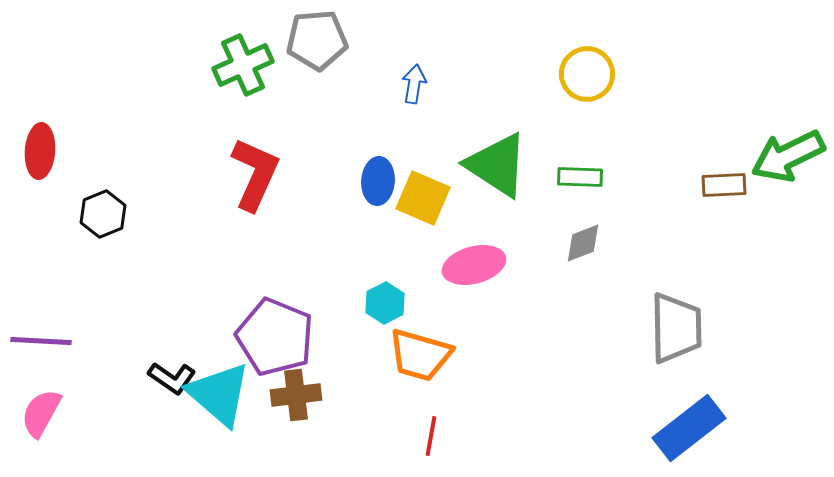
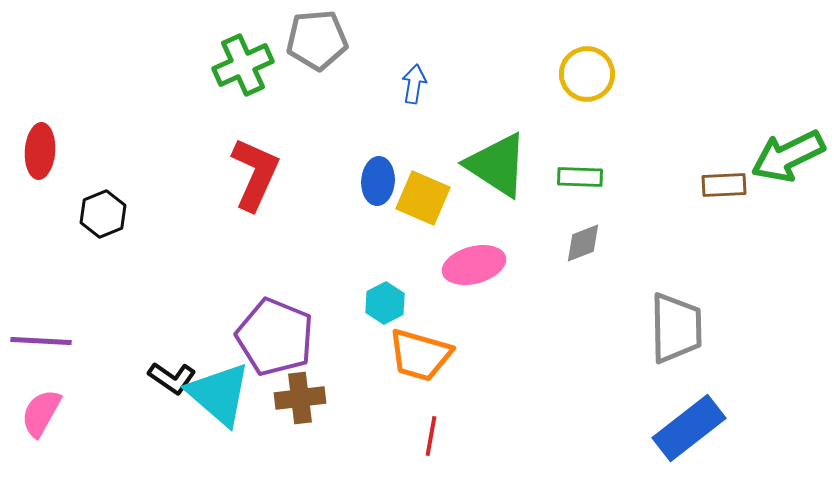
brown cross: moved 4 px right, 3 px down
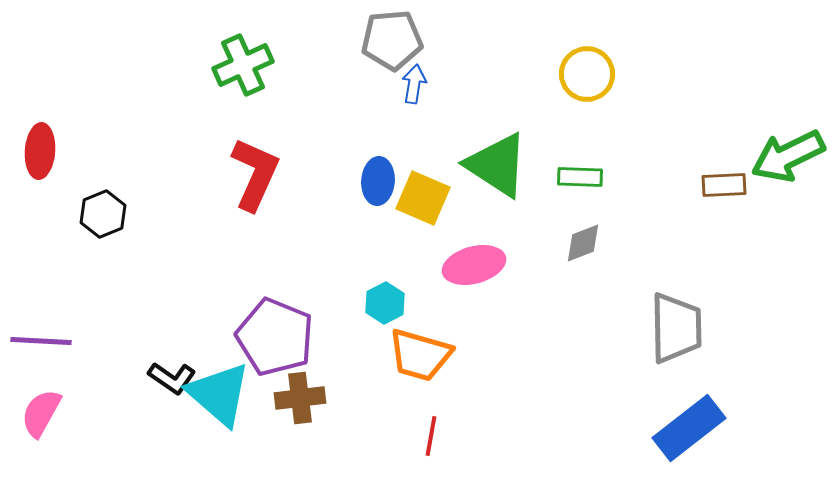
gray pentagon: moved 75 px right
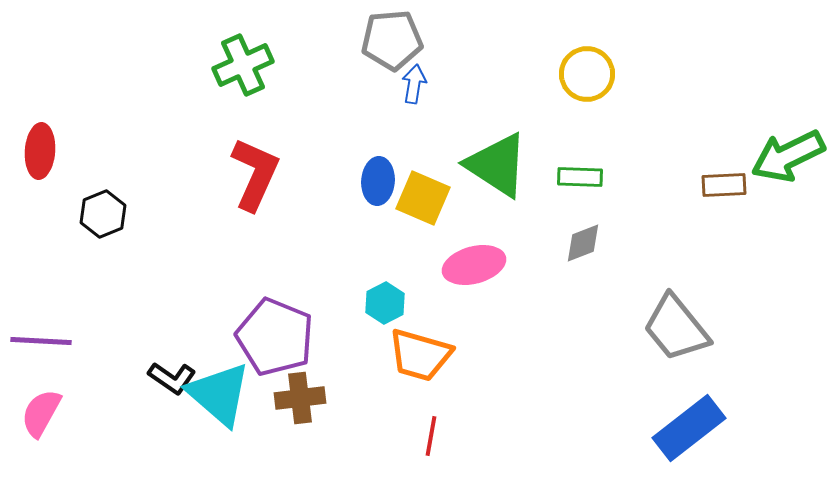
gray trapezoid: rotated 142 degrees clockwise
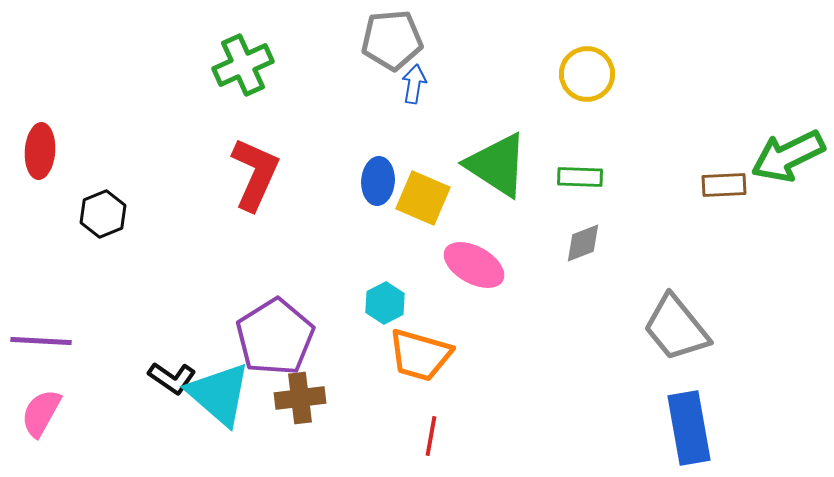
pink ellipse: rotated 44 degrees clockwise
purple pentagon: rotated 18 degrees clockwise
blue rectangle: rotated 62 degrees counterclockwise
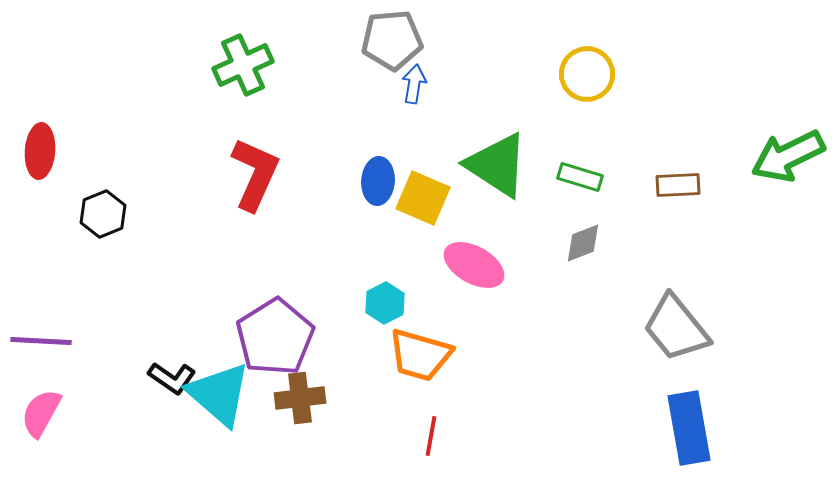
green rectangle: rotated 15 degrees clockwise
brown rectangle: moved 46 px left
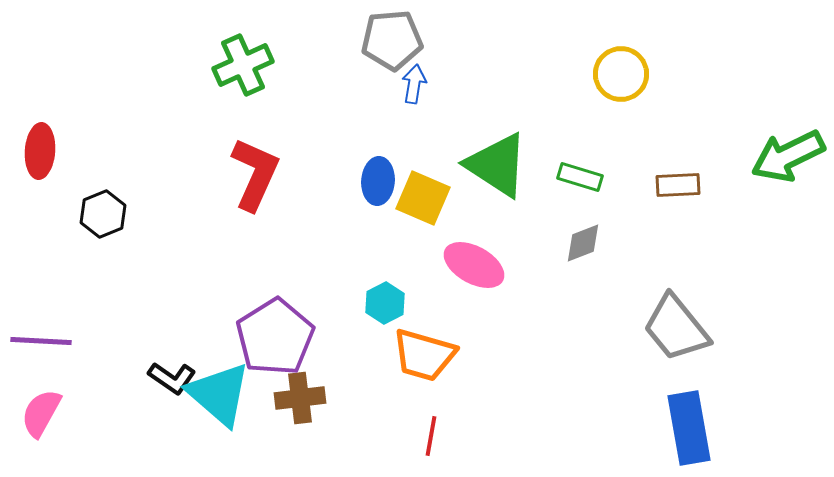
yellow circle: moved 34 px right
orange trapezoid: moved 4 px right
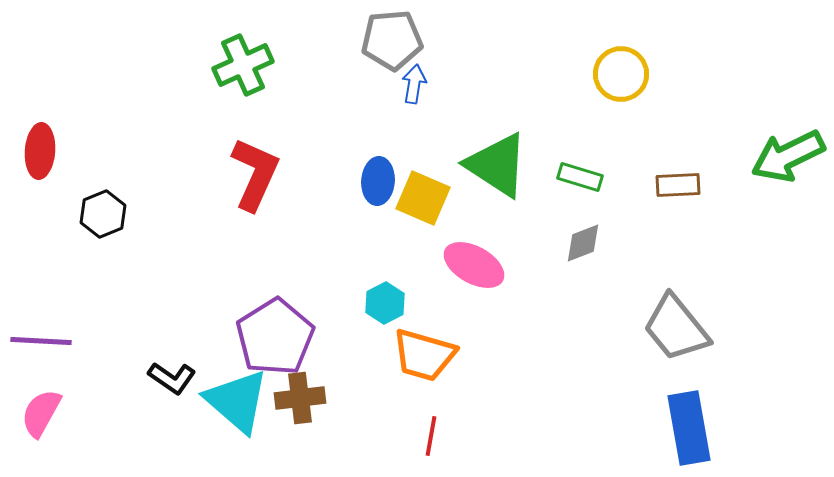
cyan triangle: moved 18 px right, 7 px down
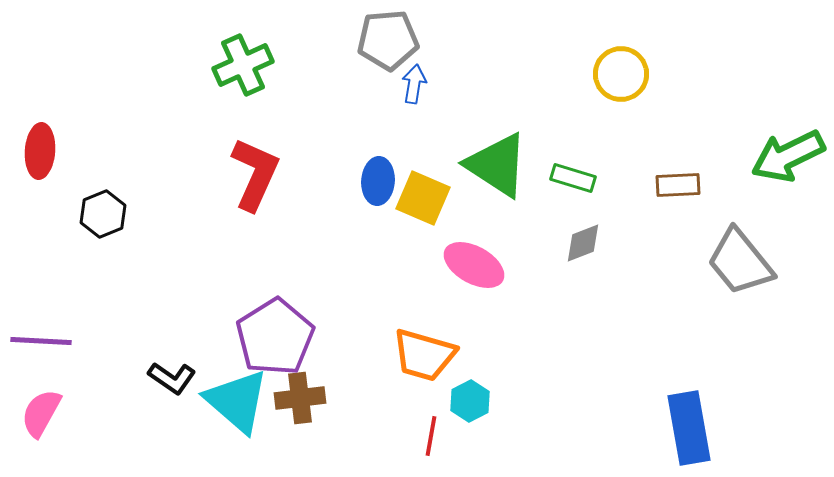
gray pentagon: moved 4 px left
green rectangle: moved 7 px left, 1 px down
cyan hexagon: moved 85 px right, 98 px down
gray trapezoid: moved 64 px right, 66 px up
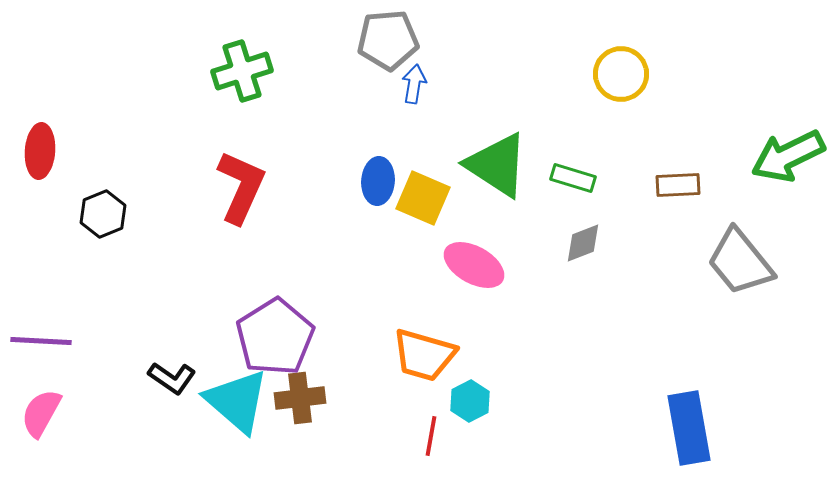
green cross: moved 1 px left, 6 px down; rotated 6 degrees clockwise
red L-shape: moved 14 px left, 13 px down
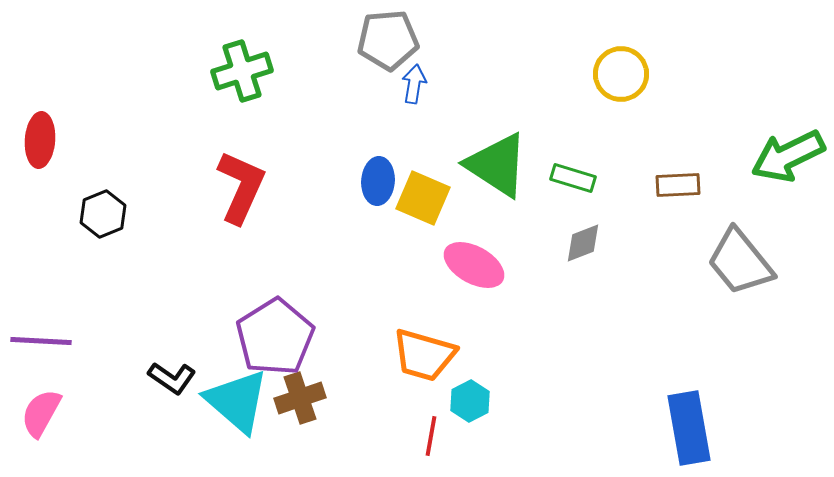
red ellipse: moved 11 px up
brown cross: rotated 12 degrees counterclockwise
